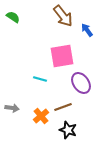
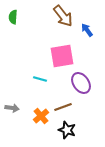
green semicircle: rotated 120 degrees counterclockwise
black star: moved 1 px left
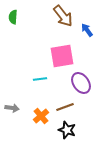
cyan line: rotated 24 degrees counterclockwise
brown line: moved 2 px right
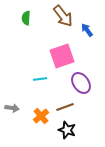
green semicircle: moved 13 px right, 1 px down
pink square: rotated 10 degrees counterclockwise
